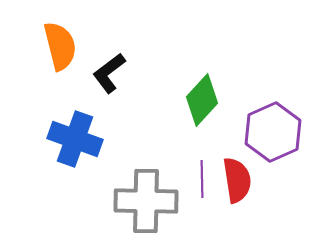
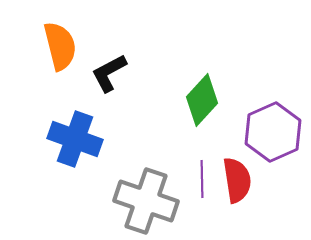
black L-shape: rotated 9 degrees clockwise
gray cross: rotated 18 degrees clockwise
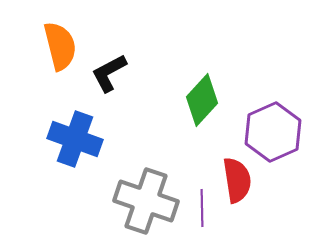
purple line: moved 29 px down
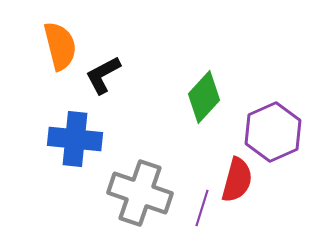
black L-shape: moved 6 px left, 2 px down
green diamond: moved 2 px right, 3 px up
blue cross: rotated 14 degrees counterclockwise
red semicircle: rotated 24 degrees clockwise
gray cross: moved 6 px left, 8 px up
purple line: rotated 18 degrees clockwise
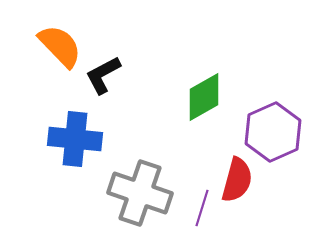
orange semicircle: rotated 30 degrees counterclockwise
green diamond: rotated 18 degrees clockwise
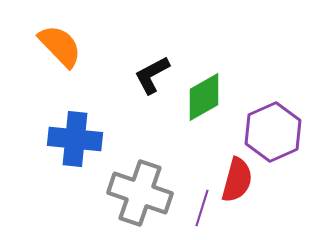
black L-shape: moved 49 px right
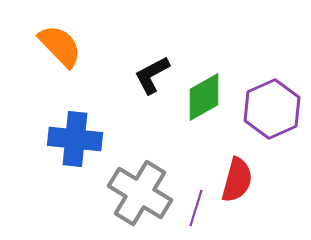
purple hexagon: moved 1 px left, 23 px up
gray cross: rotated 12 degrees clockwise
purple line: moved 6 px left
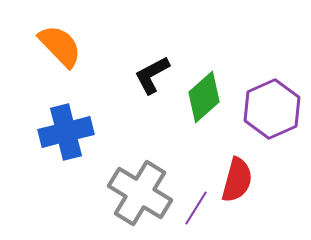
green diamond: rotated 12 degrees counterclockwise
blue cross: moved 9 px left, 7 px up; rotated 20 degrees counterclockwise
purple line: rotated 15 degrees clockwise
